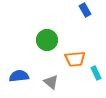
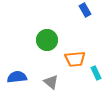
blue semicircle: moved 2 px left, 1 px down
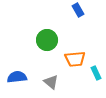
blue rectangle: moved 7 px left
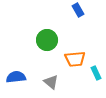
blue semicircle: moved 1 px left
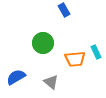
blue rectangle: moved 14 px left
green circle: moved 4 px left, 3 px down
cyan rectangle: moved 21 px up
blue semicircle: rotated 24 degrees counterclockwise
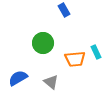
blue semicircle: moved 2 px right, 1 px down
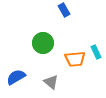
blue semicircle: moved 2 px left, 1 px up
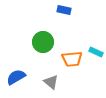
blue rectangle: rotated 48 degrees counterclockwise
green circle: moved 1 px up
cyan rectangle: rotated 40 degrees counterclockwise
orange trapezoid: moved 3 px left
